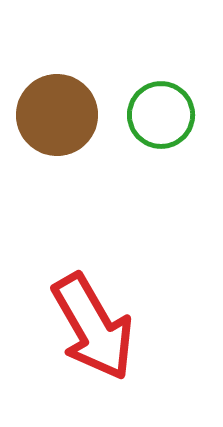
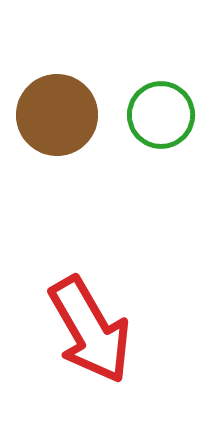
red arrow: moved 3 px left, 3 px down
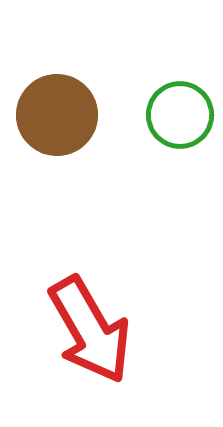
green circle: moved 19 px right
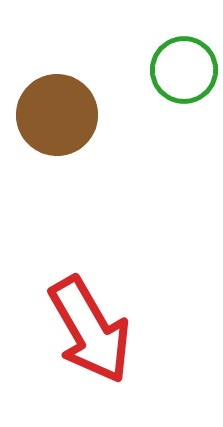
green circle: moved 4 px right, 45 px up
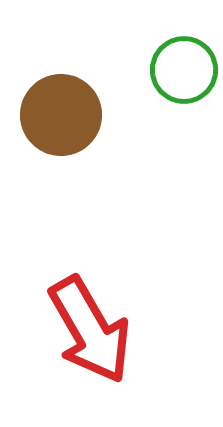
brown circle: moved 4 px right
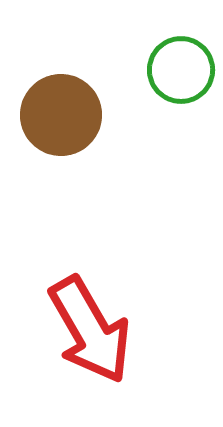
green circle: moved 3 px left
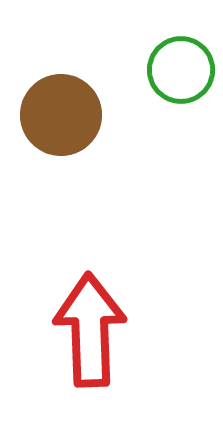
red arrow: rotated 152 degrees counterclockwise
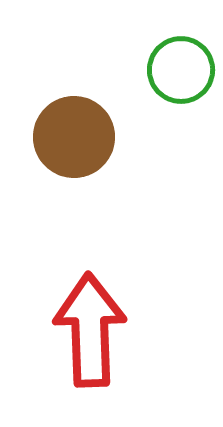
brown circle: moved 13 px right, 22 px down
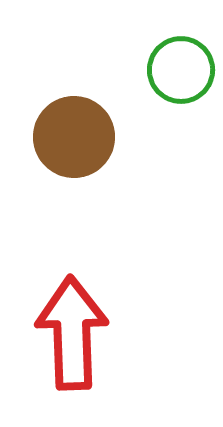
red arrow: moved 18 px left, 3 px down
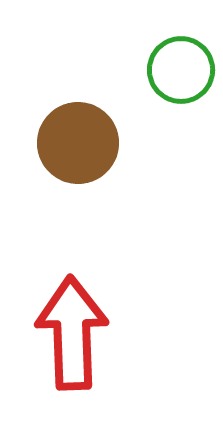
brown circle: moved 4 px right, 6 px down
